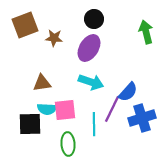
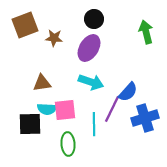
blue cross: moved 3 px right
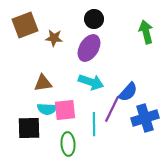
brown triangle: moved 1 px right
black square: moved 1 px left, 4 px down
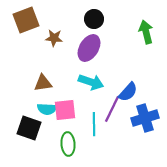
brown square: moved 1 px right, 5 px up
black square: rotated 20 degrees clockwise
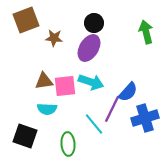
black circle: moved 4 px down
brown triangle: moved 1 px right, 2 px up
pink square: moved 24 px up
cyan line: rotated 40 degrees counterclockwise
black square: moved 4 px left, 8 px down
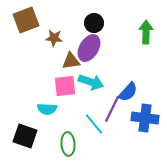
green arrow: rotated 15 degrees clockwise
brown triangle: moved 27 px right, 20 px up
blue cross: rotated 24 degrees clockwise
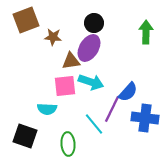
brown star: moved 1 px left, 1 px up
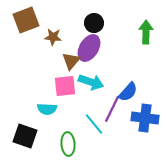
brown triangle: rotated 42 degrees counterclockwise
